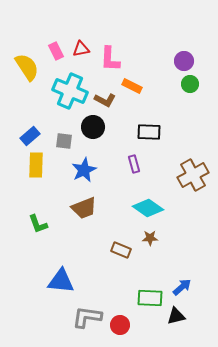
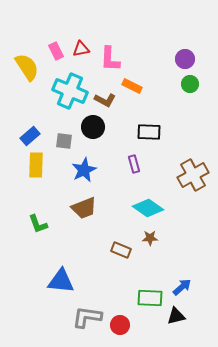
purple circle: moved 1 px right, 2 px up
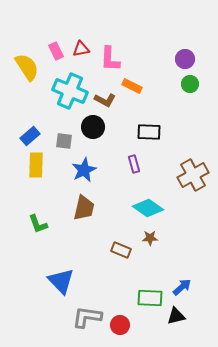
brown trapezoid: rotated 56 degrees counterclockwise
blue triangle: rotated 40 degrees clockwise
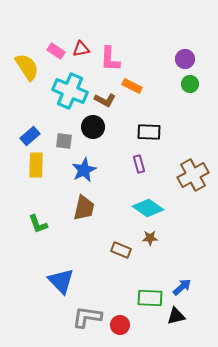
pink rectangle: rotated 30 degrees counterclockwise
purple rectangle: moved 5 px right
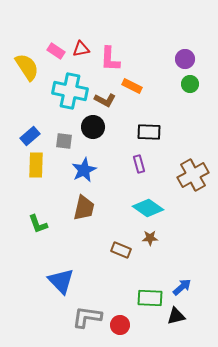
cyan cross: rotated 12 degrees counterclockwise
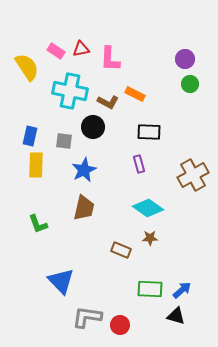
orange rectangle: moved 3 px right, 8 px down
brown L-shape: moved 3 px right, 2 px down
blue rectangle: rotated 36 degrees counterclockwise
blue arrow: moved 3 px down
green rectangle: moved 9 px up
black triangle: rotated 30 degrees clockwise
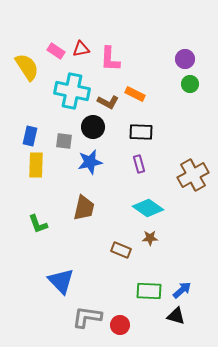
cyan cross: moved 2 px right
black rectangle: moved 8 px left
blue star: moved 6 px right, 8 px up; rotated 15 degrees clockwise
green rectangle: moved 1 px left, 2 px down
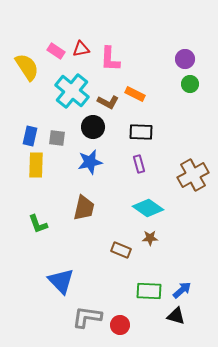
cyan cross: rotated 28 degrees clockwise
gray square: moved 7 px left, 3 px up
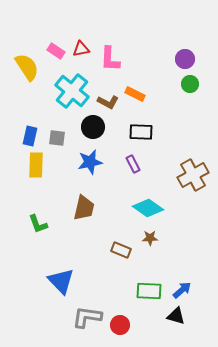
purple rectangle: moved 6 px left; rotated 12 degrees counterclockwise
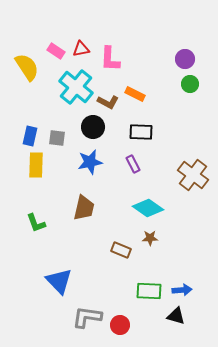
cyan cross: moved 4 px right, 4 px up
brown cross: rotated 24 degrees counterclockwise
green L-shape: moved 2 px left, 1 px up
blue triangle: moved 2 px left
blue arrow: rotated 36 degrees clockwise
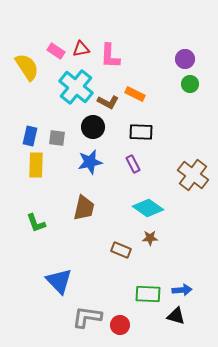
pink L-shape: moved 3 px up
green rectangle: moved 1 px left, 3 px down
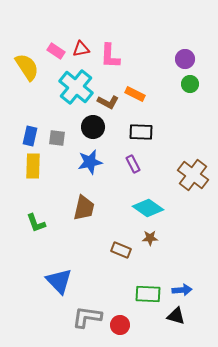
yellow rectangle: moved 3 px left, 1 px down
